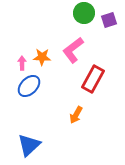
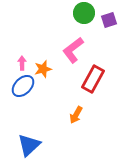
orange star: moved 1 px right, 12 px down; rotated 18 degrees counterclockwise
blue ellipse: moved 6 px left
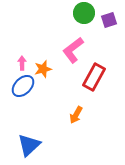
red rectangle: moved 1 px right, 2 px up
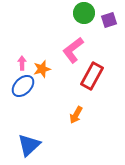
orange star: moved 1 px left
red rectangle: moved 2 px left, 1 px up
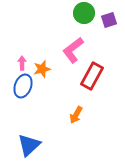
blue ellipse: rotated 25 degrees counterclockwise
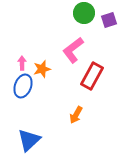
blue triangle: moved 5 px up
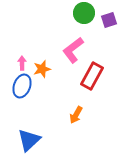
blue ellipse: moved 1 px left
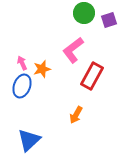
pink arrow: rotated 24 degrees counterclockwise
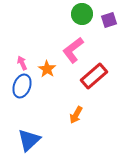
green circle: moved 2 px left, 1 px down
orange star: moved 5 px right; rotated 24 degrees counterclockwise
red rectangle: moved 2 px right; rotated 20 degrees clockwise
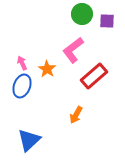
purple square: moved 2 px left, 1 px down; rotated 21 degrees clockwise
